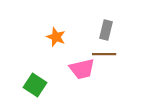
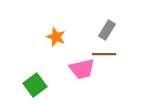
gray rectangle: moved 1 px right; rotated 18 degrees clockwise
green square: rotated 20 degrees clockwise
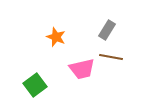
brown line: moved 7 px right, 3 px down; rotated 10 degrees clockwise
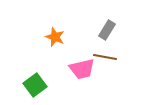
orange star: moved 1 px left
brown line: moved 6 px left
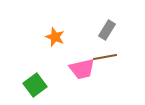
brown line: rotated 20 degrees counterclockwise
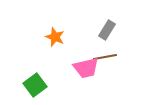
pink trapezoid: moved 4 px right, 1 px up
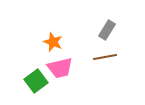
orange star: moved 2 px left, 5 px down
pink trapezoid: moved 26 px left
green square: moved 1 px right, 4 px up
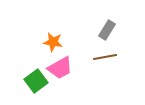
orange star: rotated 12 degrees counterclockwise
pink trapezoid: rotated 16 degrees counterclockwise
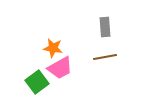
gray rectangle: moved 2 px left, 3 px up; rotated 36 degrees counterclockwise
orange star: moved 6 px down
green square: moved 1 px right, 1 px down
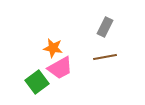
gray rectangle: rotated 30 degrees clockwise
